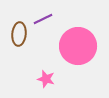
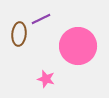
purple line: moved 2 px left
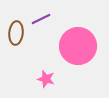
brown ellipse: moved 3 px left, 1 px up
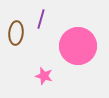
purple line: rotated 48 degrees counterclockwise
pink star: moved 2 px left, 3 px up
